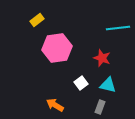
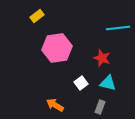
yellow rectangle: moved 4 px up
cyan triangle: moved 2 px up
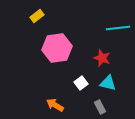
gray rectangle: rotated 48 degrees counterclockwise
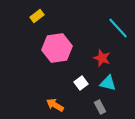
cyan line: rotated 55 degrees clockwise
